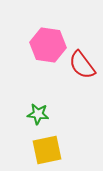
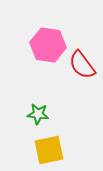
yellow square: moved 2 px right
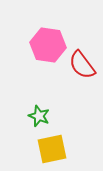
green star: moved 1 px right, 2 px down; rotated 15 degrees clockwise
yellow square: moved 3 px right, 1 px up
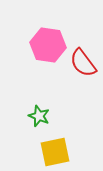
red semicircle: moved 1 px right, 2 px up
yellow square: moved 3 px right, 3 px down
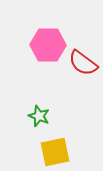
pink hexagon: rotated 8 degrees counterclockwise
red semicircle: rotated 16 degrees counterclockwise
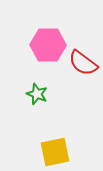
green star: moved 2 px left, 22 px up
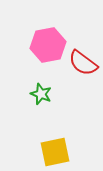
pink hexagon: rotated 12 degrees counterclockwise
green star: moved 4 px right
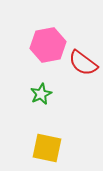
green star: rotated 25 degrees clockwise
yellow square: moved 8 px left, 4 px up; rotated 24 degrees clockwise
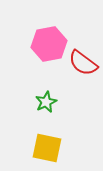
pink hexagon: moved 1 px right, 1 px up
green star: moved 5 px right, 8 px down
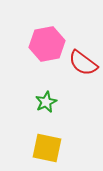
pink hexagon: moved 2 px left
